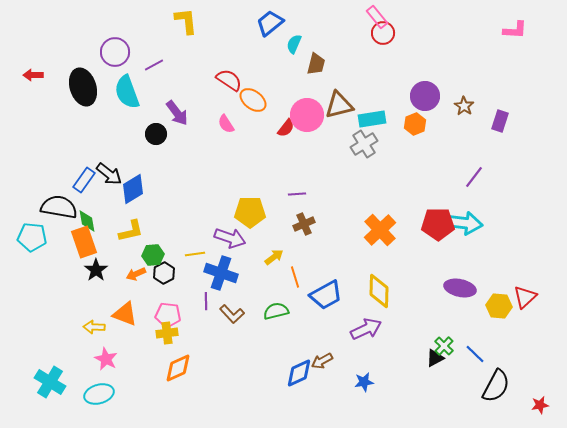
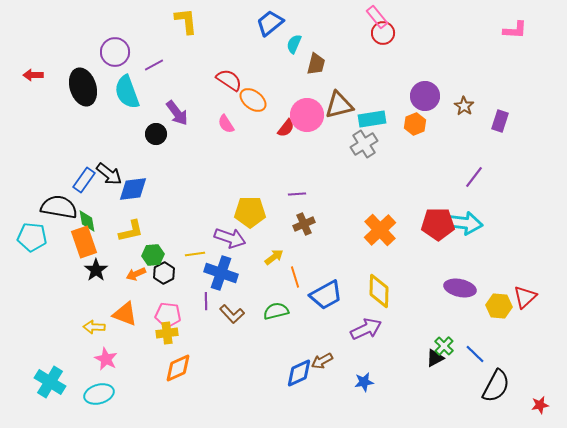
blue diamond at (133, 189): rotated 24 degrees clockwise
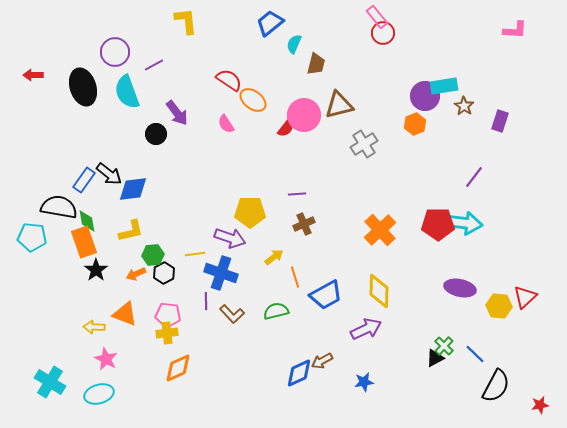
pink circle at (307, 115): moved 3 px left
cyan rectangle at (372, 119): moved 72 px right, 33 px up
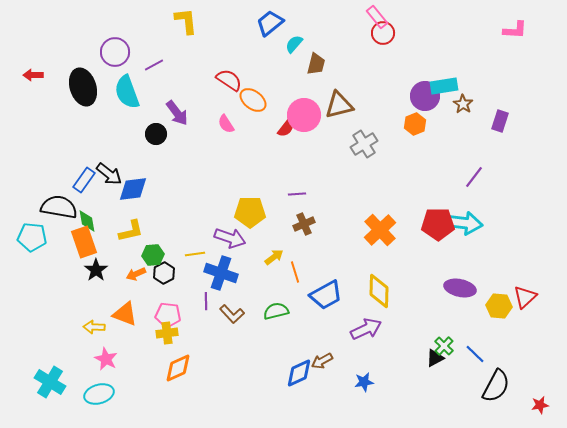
cyan semicircle at (294, 44): rotated 18 degrees clockwise
brown star at (464, 106): moved 1 px left, 2 px up
orange line at (295, 277): moved 5 px up
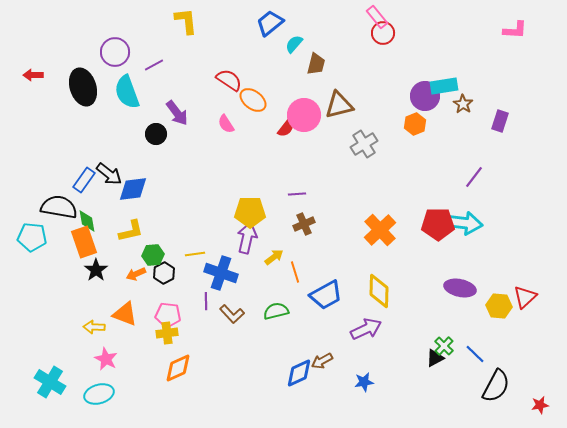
purple arrow at (230, 238): moved 17 px right; rotated 96 degrees counterclockwise
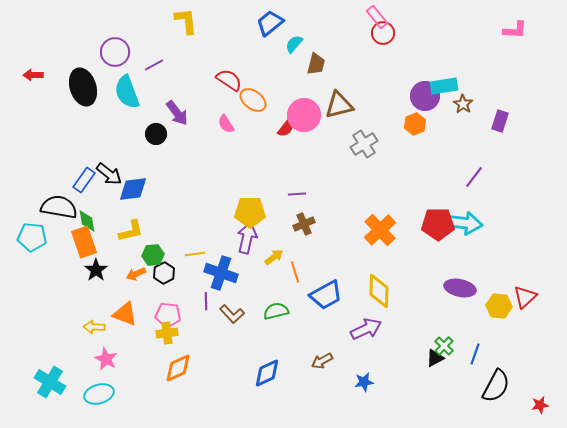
blue line at (475, 354): rotated 65 degrees clockwise
blue diamond at (299, 373): moved 32 px left
